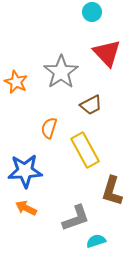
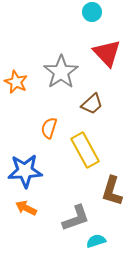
brown trapezoid: moved 1 px right, 1 px up; rotated 15 degrees counterclockwise
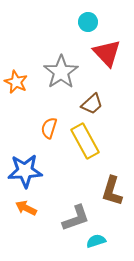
cyan circle: moved 4 px left, 10 px down
yellow rectangle: moved 9 px up
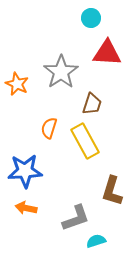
cyan circle: moved 3 px right, 4 px up
red triangle: rotated 44 degrees counterclockwise
orange star: moved 1 px right, 2 px down
brown trapezoid: rotated 30 degrees counterclockwise
orange arrow: rotated 15 degrees counterclockwise
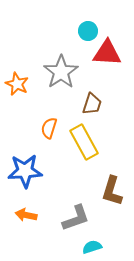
cyan circle: moved 3 px left, 13 px down
yellow rectangle: moved 1 px left, 1 px down
orange arrow: moved 7 px down
cyan semicircle: moved 4 px left, 6 px down
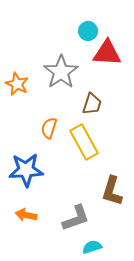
blue star: moved 1 px right, 1 px up
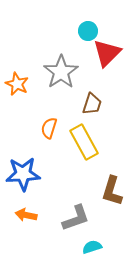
red triangle: rotated 48 degrees counterclockwise
blue star: moved 3 px left, 4 px down
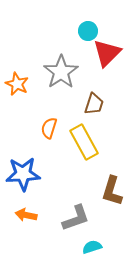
brown trapezoid: moved 2 px right
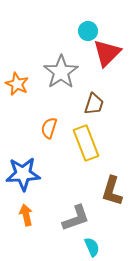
yellow rectangle: moved 2 px right, 1 px down; rotated 8 degrees clockwise
orange arrow: rotated 65 degrees clockwise
cyan semicircle: rotated 84 degrees clockwise
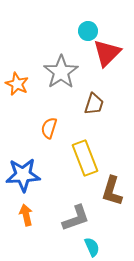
yellow rectangle: moved 1 px left, 15 px down
blue star: moved 1 px down
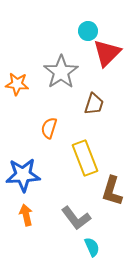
orange star: rotated 20 degrees counterclockwise
gray L-shape: rotated 72 degrees clockwise
